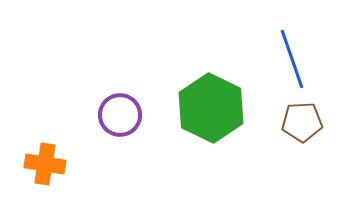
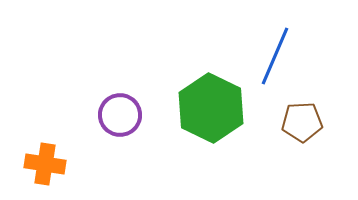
blue line: moved 17 px left, 3 px up; rotated 42 degrees clockwise
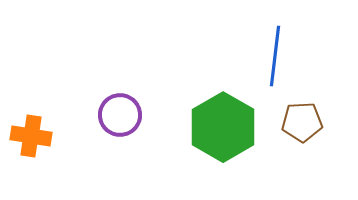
blue line: rotated 16 degrees counterclockwise
green hexagon: moved 12 px right, 19 px down; rotated 4 degrees clockwise
orange cross: moved 14 px left, 28 px up
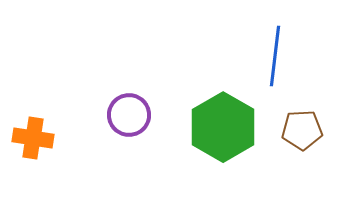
purple circle: moved 9 px right
brown pentagon: moved 8 px down
orange cross: moved 2 px right, 2 px down
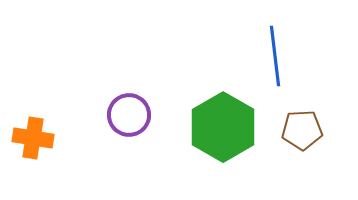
blue line: rotated 14 degrees counterclockwise
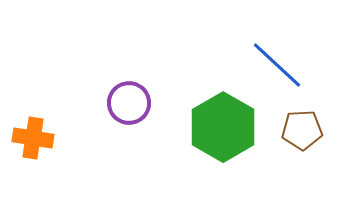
blue line: moved 2 px right, 9 px down; rotated 40 degrees counterclockwise
purple circle: moved 12 px up
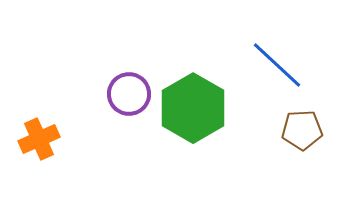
purple circle: moved 9 px up
green hexagon: moved 30 px left, 19 px up
orange cross: moved 6 px right, 1 px down; rotated 33 degrees counterclockwise
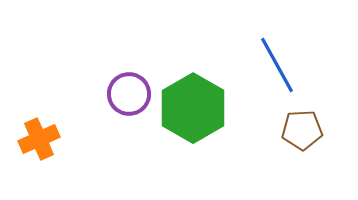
blue line: rotated 18 degrees clockwise
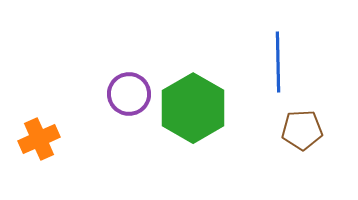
blue line: moved 1 px right, 3 px up; rotated 28 degrees clockwise
